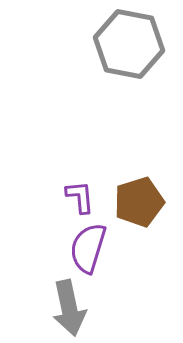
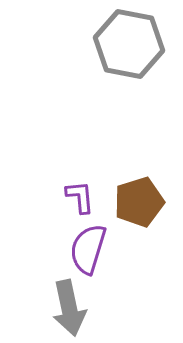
purple semicircle: moved 1 px down
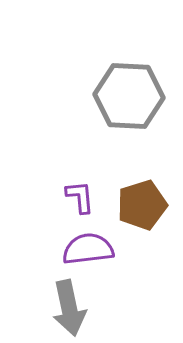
gray hexagon: moved 52 px down; rotated 8 degrees counterclockwise
brown pentagon: moved 3 px right, 3 px down
purple semicircle: rotated 66 degrees clockwise
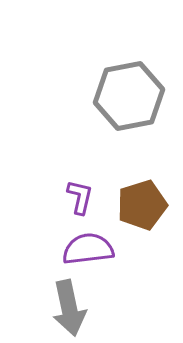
gray hexagon: rotated 14 degrees counterclockwise
purple L-shape: rotated 18 degrees clockwise
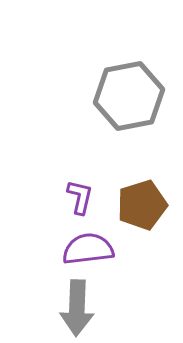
gray arrow: moved 8 px right; rotated 14 degrees clockwise
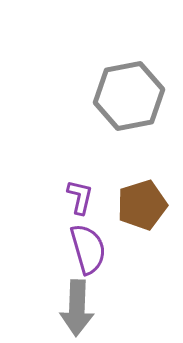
purple semicircle: rotated 81 degrees clockwise
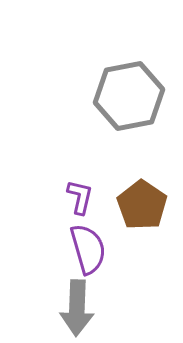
brown pentagon: rotated 21 degrees counterclockwise
